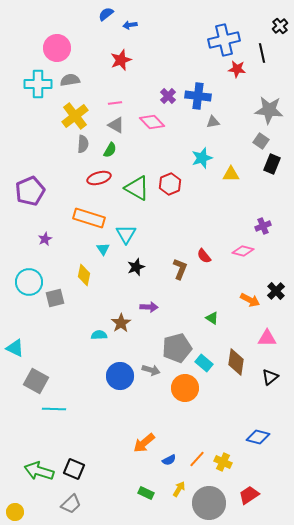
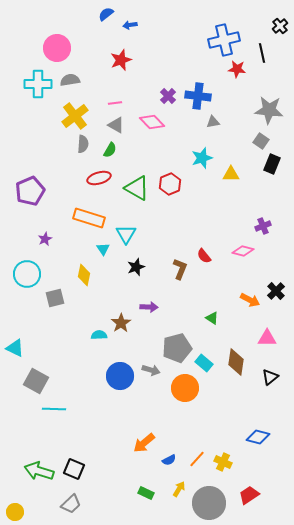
cyan circle at (29, 282): moved 2 px left, 8 px up
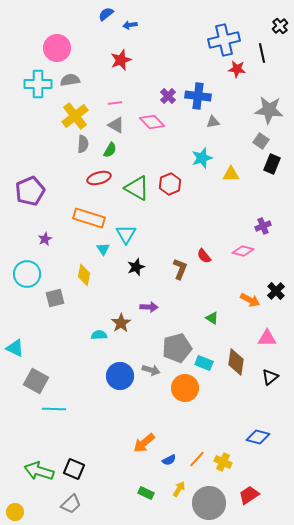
cyan rectangle at (204, 363): rotated 18 degrees counterclockwise
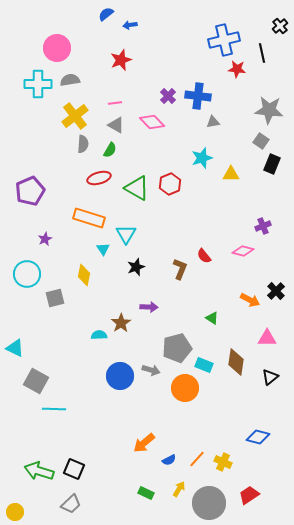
cyan rectangle at (204, 363): moved 2 px down
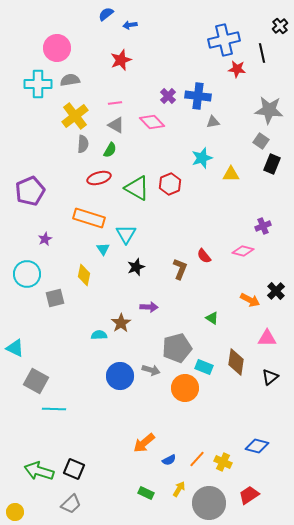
cyan rectangle at (204, 365): moved 2 px down
blue diamond at (258, 437): moved 1 px left, 9 px down
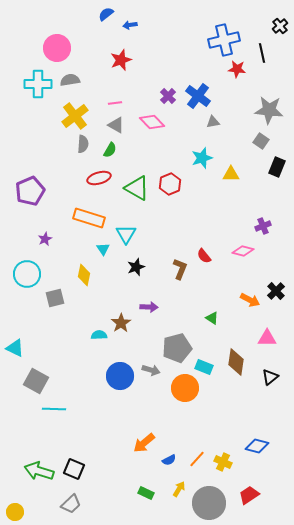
blue cross at (198, 96): rotated 30 degrees clockwise
black rectangle at (272, 164): moved 5 px right, 3 px down
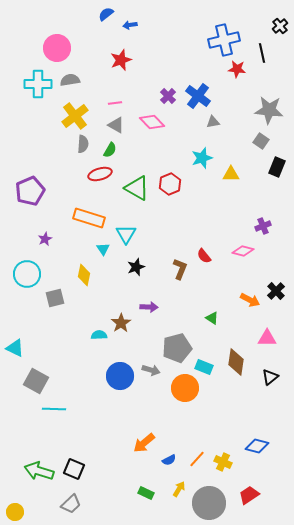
red ellipse at (99, 178): moved 1 px right, 4 px up
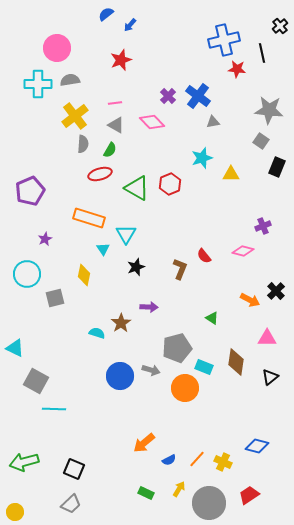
blue arrow at (130, 25): rotated 40 degrees counterclockwise
cyan semicircle at (99, 335): moved 2 px left, 2 px up; rotated 21 degrees clockwise
green arrow at (39, 471): moved 15 px left, 9 px up; rotated 32 degrees counterclockwise
